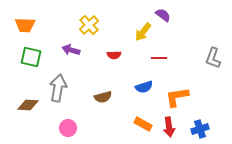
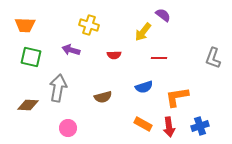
yellow cross: rotated 30 degrees counterclockwise
blue cross: moved 3 px up
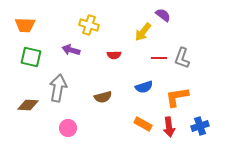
gray L-shape: moved 31 px left
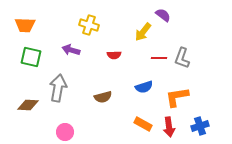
pink circle: moved 3 px left, 4 px down
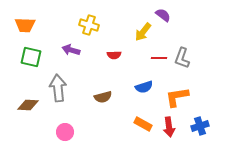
gray arrow: rotated 16 degrees counterclockwise
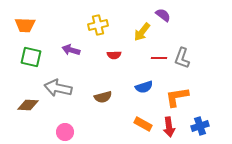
yellow cross: moved 9 px right; rotated 30 degrees counterclockwise
yellow arrow: moved 1 px left
gray arrow: rotated 72 degrees counterclockwise
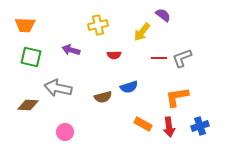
gray L-shape: rotated 50 degrees clockwise
blue semicircle: moved 15 px left
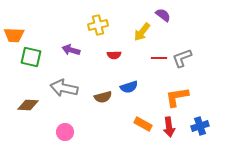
orange trapezoid: moved 11 px left, 10 px down
gray arrow: moved 6 px right
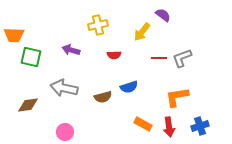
brown diamond: rotated 10 degrees counterclockwise
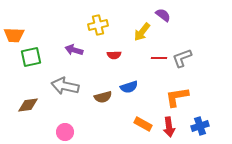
purple arrow: moved 3 px right
green square: rotated 25 degrees counterclockwise
gray arrow: moved 1 px right, 2 px up
